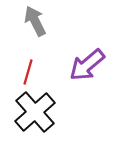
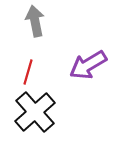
gray arrow: rotated 16 degrees clockwise
purple arrow: moved 1 px right; rotated 9 degrees clockwise
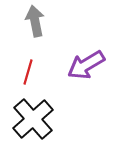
purple arrow: moved 2 px left
black cross: moved 2 px left, 7 px down
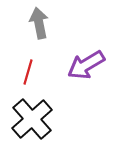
gray arrow: moved 4 px right, 2 px down
black cross: moved 1 px left
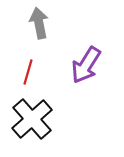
purple arrow: rotated 27 degrees counterclockwise
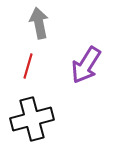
red line: moved 6 px up
black cross: rotated 27 degrees clockwise
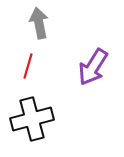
purple arrow: moved 7 px right, 2 px down
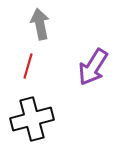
gray arrow: moved 1 px right, 1 px down
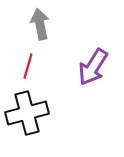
black cross: moved 5 px left, 6 px up
